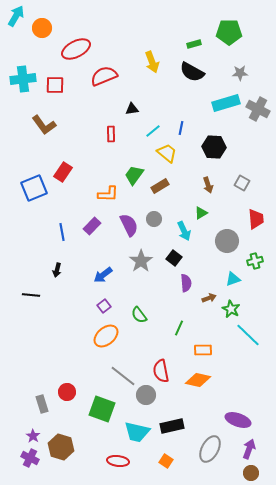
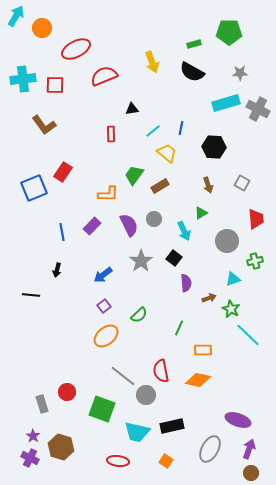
green semicircle at (139, 315): rotated 96 degrees counterclockwise
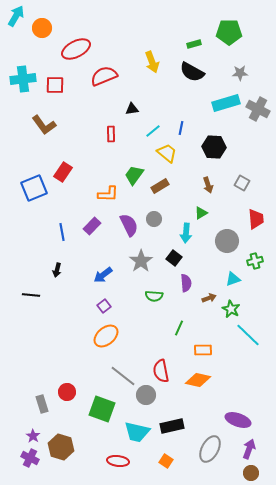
cyan arrow at (184, 231): moved 2 px right, 2 px down; rotated 30 degrees clockwise
green semicircle at (139, 315): moved 15 px right, 19 px up; rotated 48 degrees clockwise
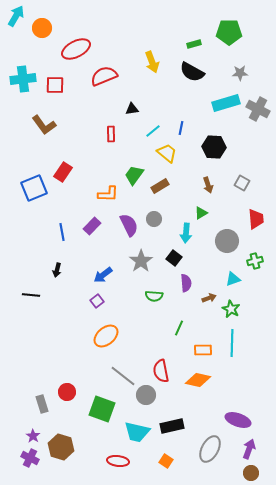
purple square at (104, 306): moved 7 px left, 5 px up
cyan line at (248, 335): moved 16 px left, 8 px down; rotated 48 degrees clockwise
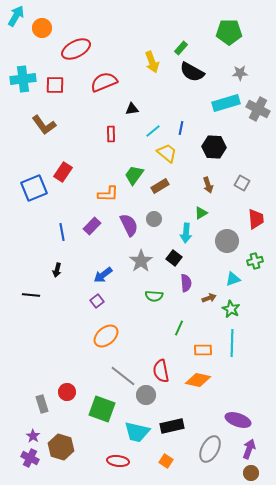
green rectangle at (194, 44): moved 13 px left, 4 px down; rotated 32 degrees counterclockwise
red semicircle at (104, 76): moved 6 px down
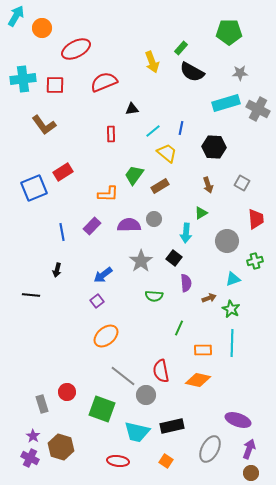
red rectangle at (63, 172): rotated 24 degrees clockwise
purple semicircle at (129, 225): rotated 65 degrees counterclockwise
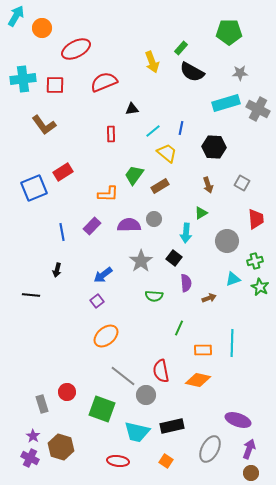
green star at (231, 309): moved 29 px right, 22 px up
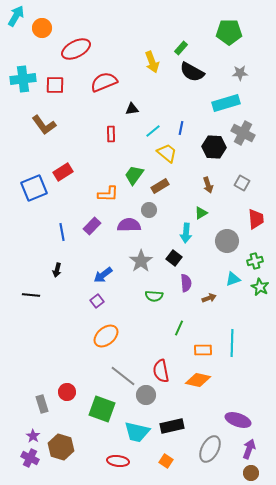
gray cross at (258, 109): moved 15 px left, 24 px down
gray circle at (154, 219): moved 5 px left, 9 px up
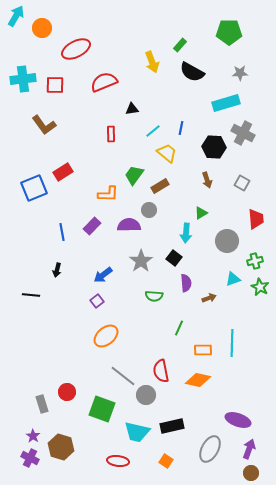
green rectangle at (181, 48): moved 1 px left, 3 px up
brown arrow at (208, 185): moved 1 px left, 5 px up
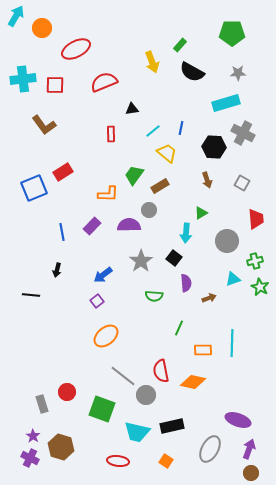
green pentagon at (229, 32): moved 3 px right, 1 px down
gray star at (240, 73): moved 2 px left
orange diamond at (198, 380): moved 5 px left, 2 px down
